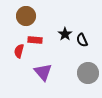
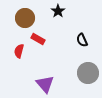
brown circle: moved 1 px left, 2 px down
black star: moved 7 px left, 23 px up
red rectangle: moved 3 px right, 1 px up; rotated 24 degrees clockwise
purple triangle: moved 2 px right, 12 px down
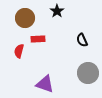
black star: moved 1 px left
red rectangle: rotated 32 degrees counterclockwise
purple triangle: rotated 30 degrees counterclockwise
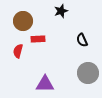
black star: moved 4 px right; rotated 16 degrees clockwise
brown circle: moved 2 px left, 3 px down
red semicircle: moved 1 px left
purple triangle: rotated 18 degrees counterclockwise
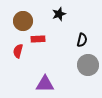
black star: moved 2 px left, 3 px down
black semicircle: rotated 144 degrees counterclockwise
gray circle: moved 8 px up
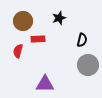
black star: moved 4 px down
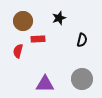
gray circle: moved 6 px left, 14 px down
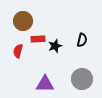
black star: moved 4 px left, 28 px down
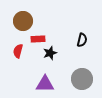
black star: moved 5 px left, 7 px down
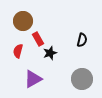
red rectangle: rotated 64 degrees clockwise
purple triangle: moved 12 px left, 5 px up; rotated 30 degrees counterclockwise
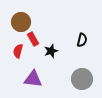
brown circle: moved 2 px left, 1 px down
red rectangle: moved 5 px left
black star: moved 1 px right, 2 px up
purple triangle: rotated 36 degrees clockwise
